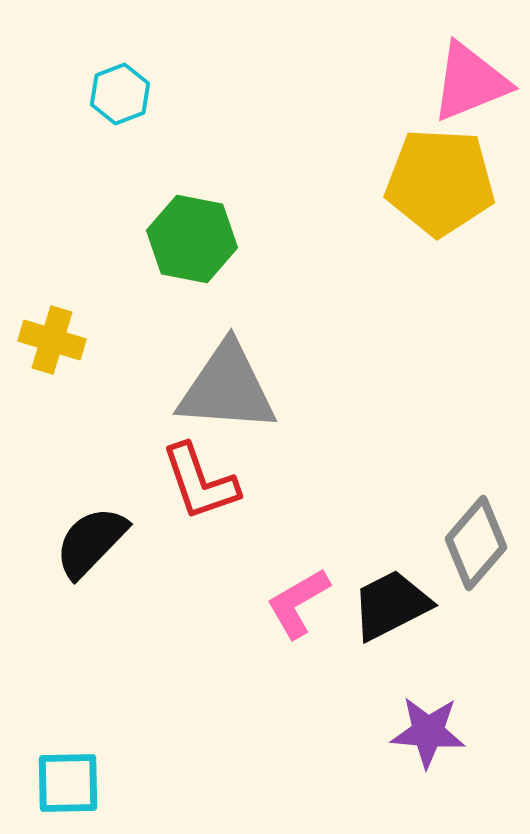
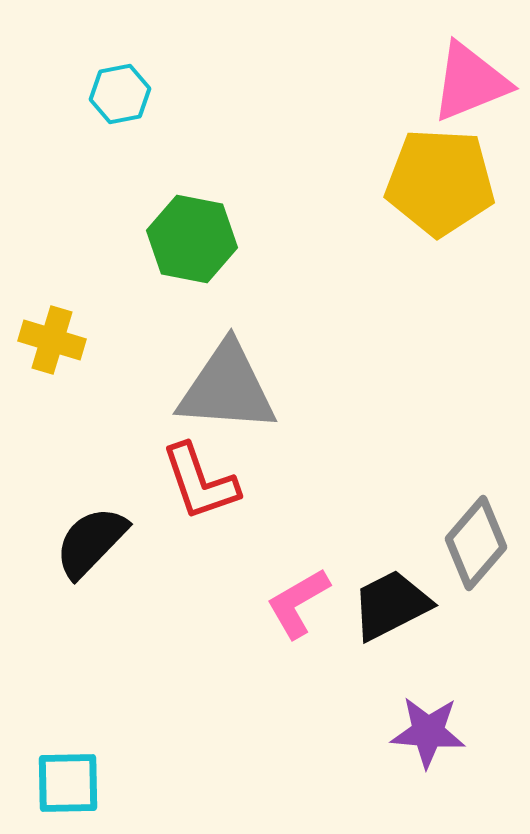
cyan hexagon: rotated 10 degrees clockwise
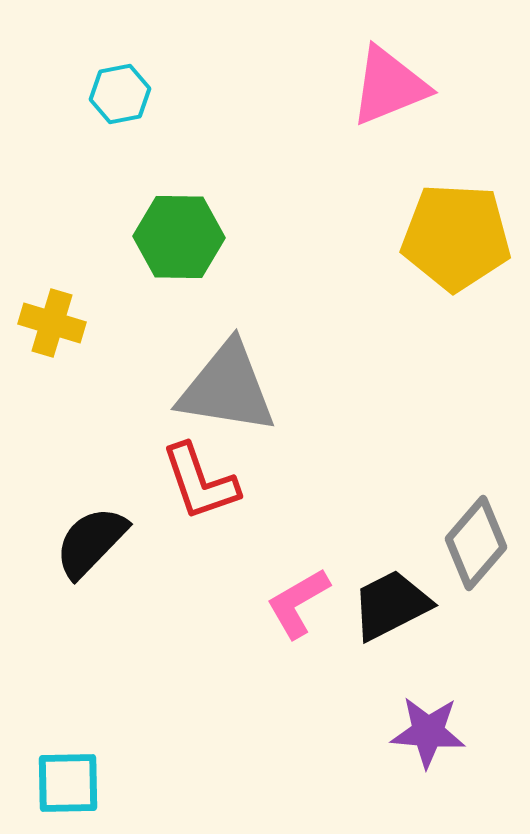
pink triangle: moved 81 px left, 4 px down
yellow pentagon: moved 16 px right, 55 px down
green hexagon: moved 13 px left, 2 px up; rotated 10 degrees counterclockwise
yellow cross: moved 17 px up
gray triangle: rotated 5 degrees clockwise
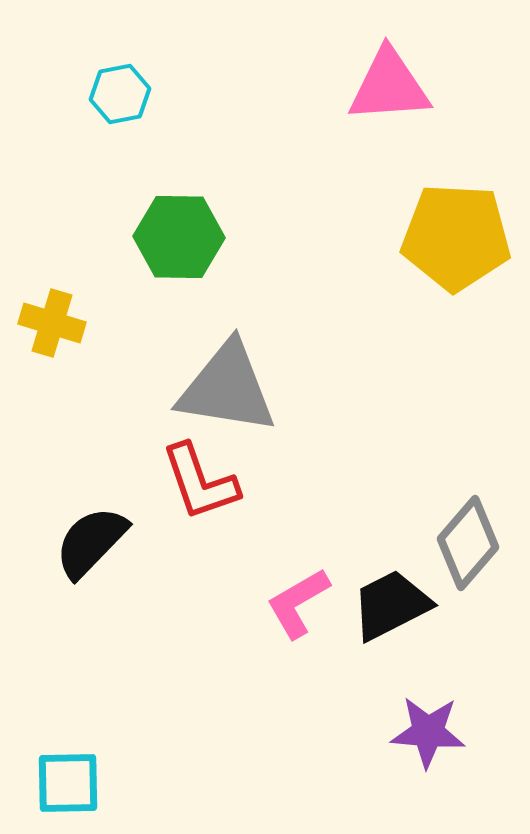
pink triangle: rotated 18 degrees clockwise
gray diamond: moved 8 px left
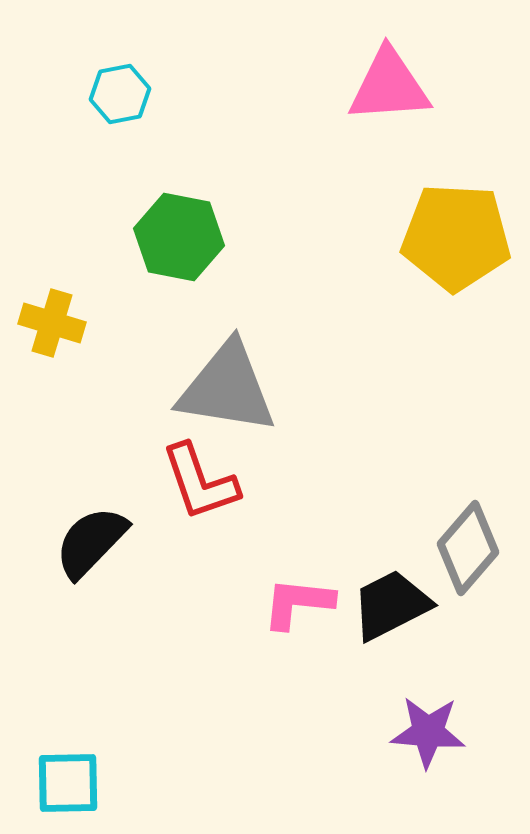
green hexagon: rotated 10 degrees clockwise
gray diamond: moved 5 px down
pink L-shape: rotated 36 degrees clockwise
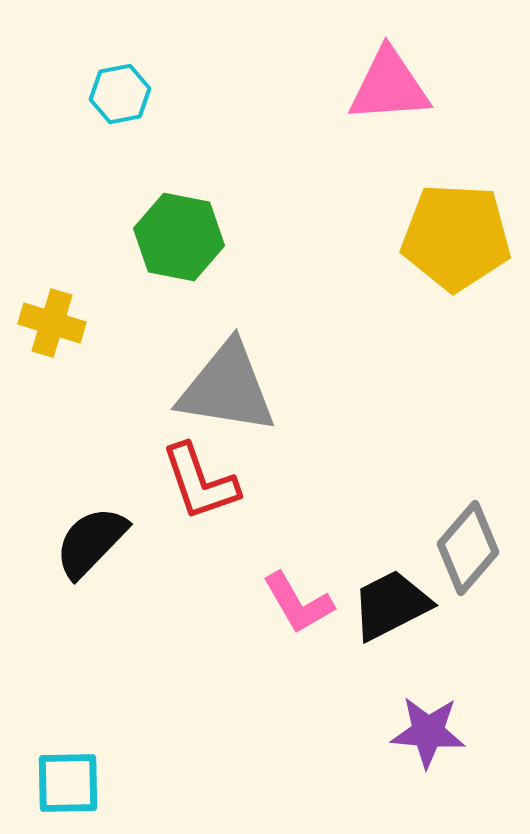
pink L-shape: rotated 126 degrees counterclockwise
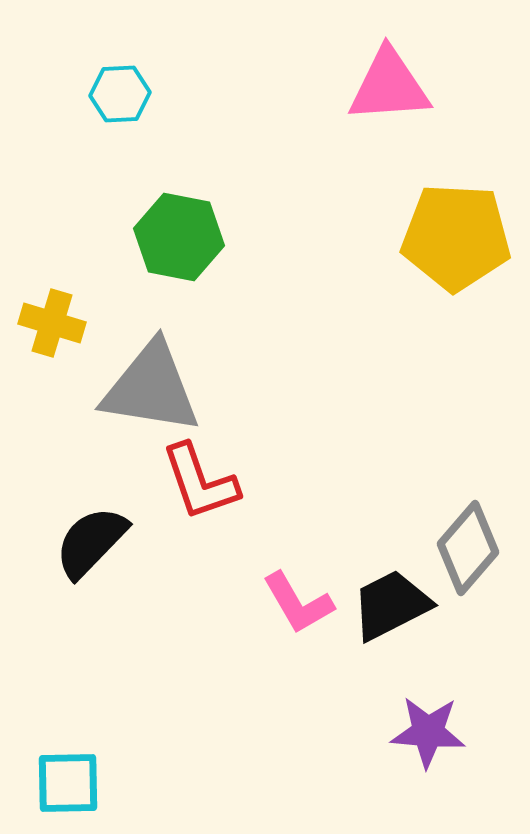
cyan hexagon: rotated 8 degrees clockwise
gray triangle: moved 76 px left
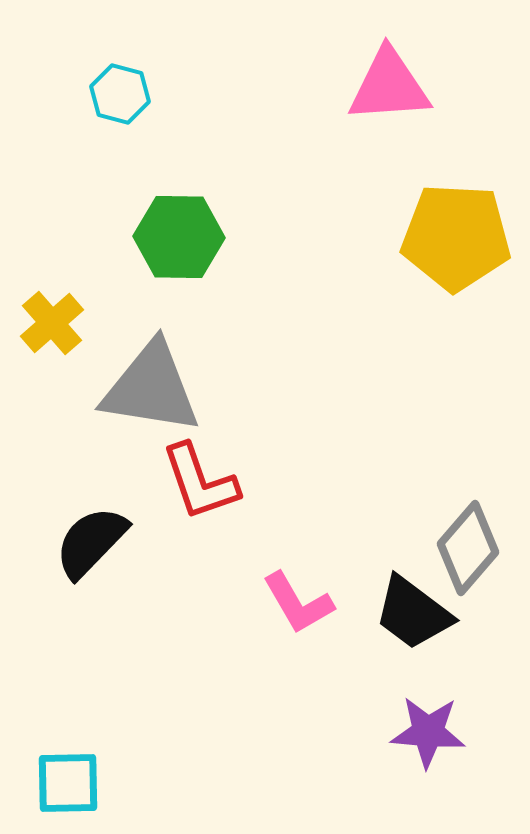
cyan hexagon: rotated 18 degrees clockwise
green hexagon: rotated 10 degrees counterclockwise
yellow cross: rotated 32 degrees clockwise
black trapezoid: moved 22 px right, 8 px down; rotated 116 degrees counterclockwise
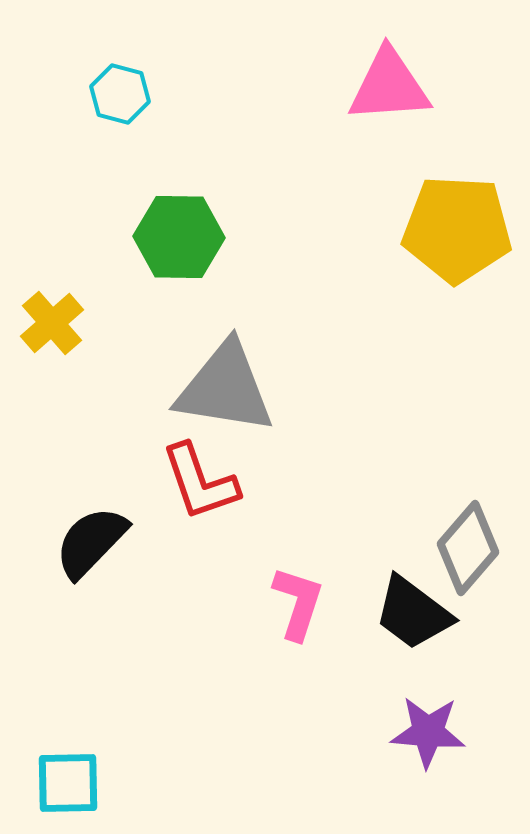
yellow pentagon: moved 1 px right, 8 px up
gray triangle: moved 74 px right
pink L-shape: rotated 132 degrees counterclockwise
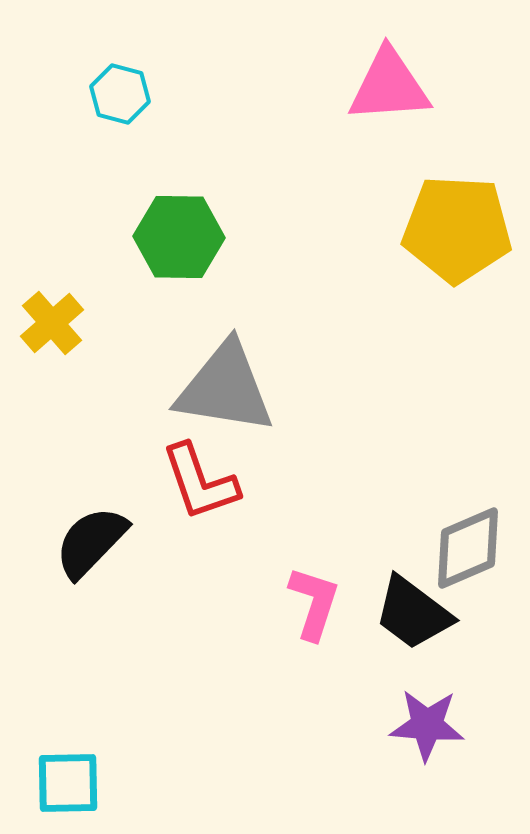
gray diamond: rotated 26 degrees clockwise
pink L-shape: moved 16 px right
purple star: moved 1 px left, 7 px up
